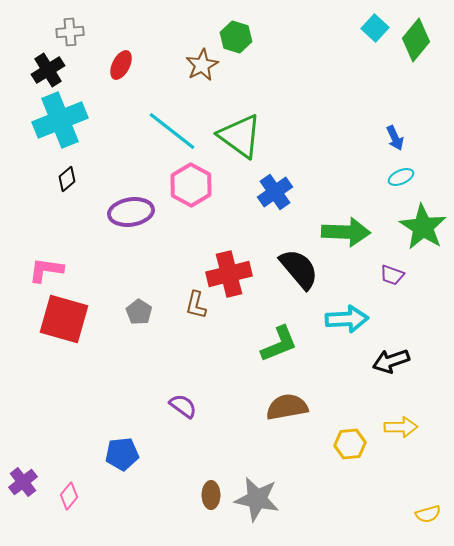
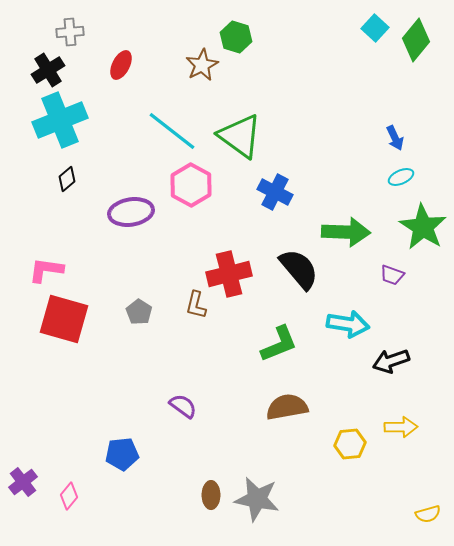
blue cross: rotated 28 degrees counterclockwise
cyan arrow: moved 1 px right, 5 px down; rotated 12 degrees clockwise
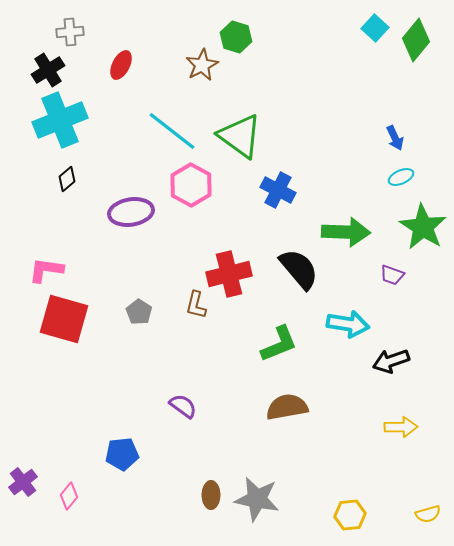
blue cross: moved 3 px right, 2 px up
yellow hexagon: moved 71 px down
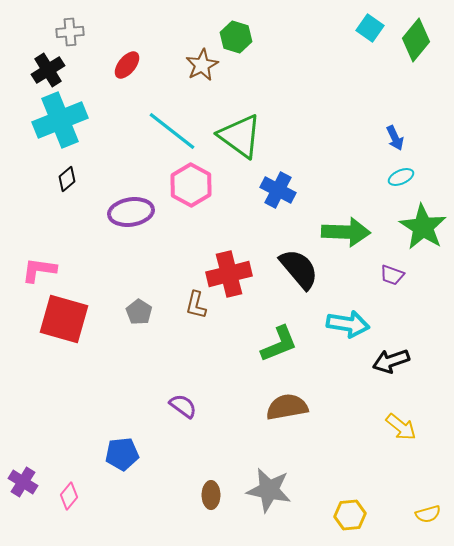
cyan square: moved 5 px left; rotated 8 degrees counterclockwise
red ellipse: moved 6 px right; rotated 12 degrees clockwise
pink L-shape: moved 7 px left
yellow arrow: rotated 40 degrees clockwise
purple cross: rotated 20 degrees counterclockwise
gray star: moved 12 px right, 9 px up
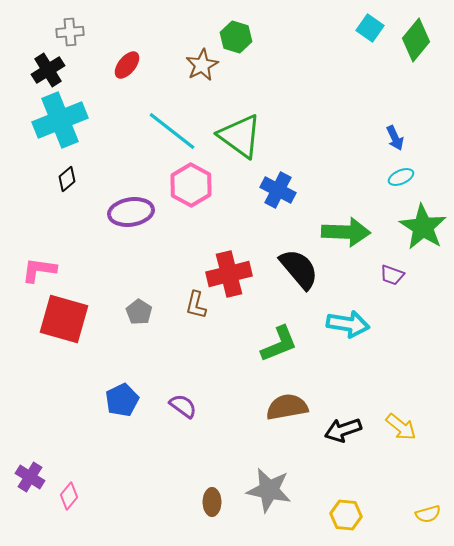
black arrow: moved 48 px left, 69 px down
blue pentagon: moved 54 px up; rotated 20 degrees counterclockwise
purple cross: moved 7 px right, 5 px up
brown ellipse: moved 1 px right, 7 px down
yellow hexagon: moved 4 px left; rotated 12 degrees clockwise
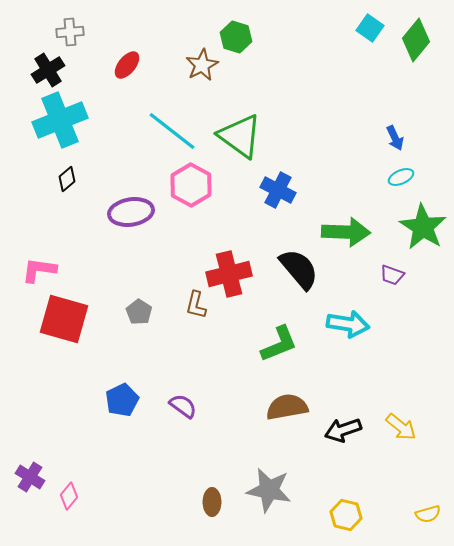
yellow hexagon: rotated 8 degrees clockwise
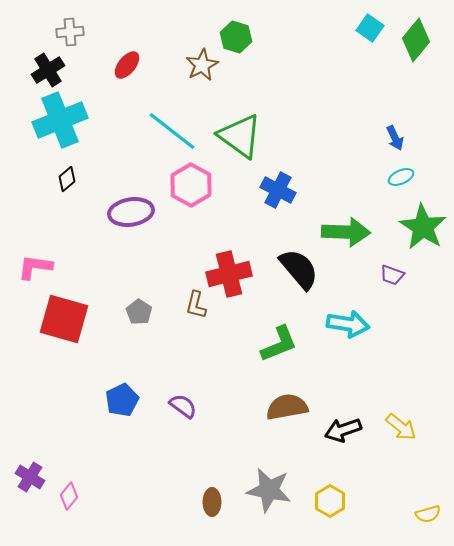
pink L-shape: moved 4 px left, 3 px up
yellow hexagon: moved 16 px left, 14 px up; rotated 16 degrees clockwise
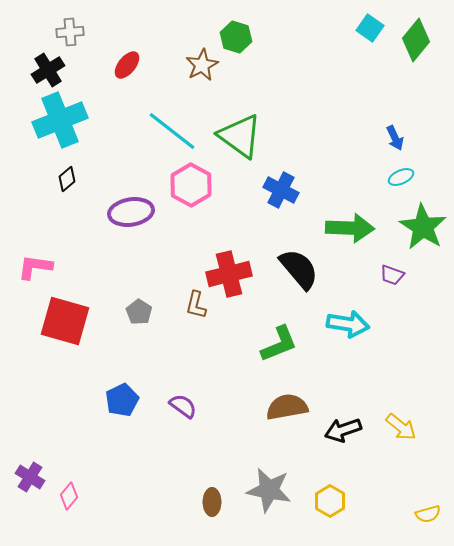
blue cross: moved 3 px right
green arrow: moved 4 px right, 4 px up
red square: moved 1 px right, 2 px down
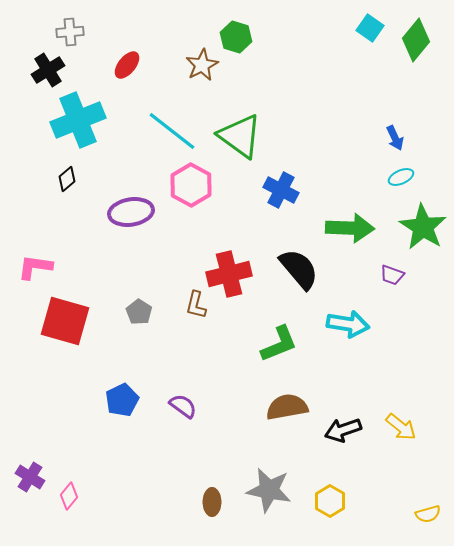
cyan cross: moved 18 px right
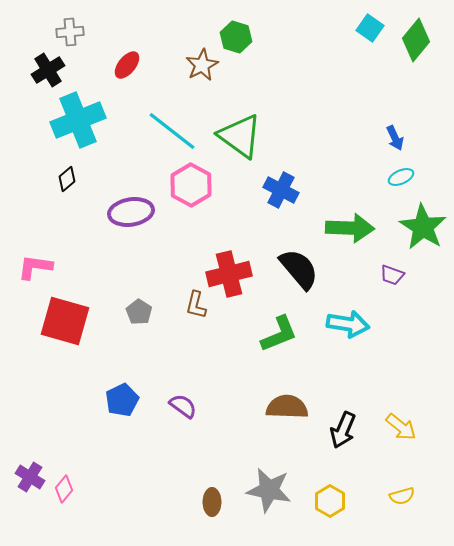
green L-shape: moved 10 px up
brown semicircle: rotated 12 degrees clockwise
black arrow: rotated 48 degrees counterclockwise
pink diamond: moved 5 px left, 7 px up
yellow semicircle: moved 26 px left, 18 px up
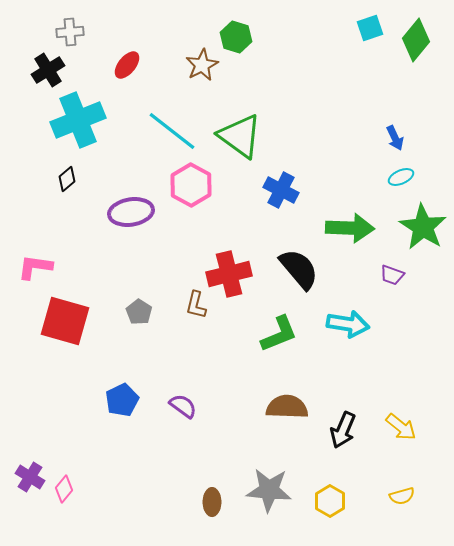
cyan square: rotated 36 degrees clockwise
gray star: rotated 6 degrees counterclockwise
